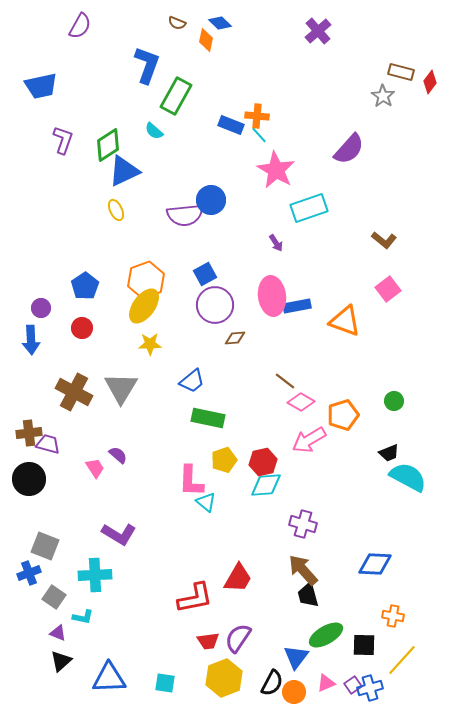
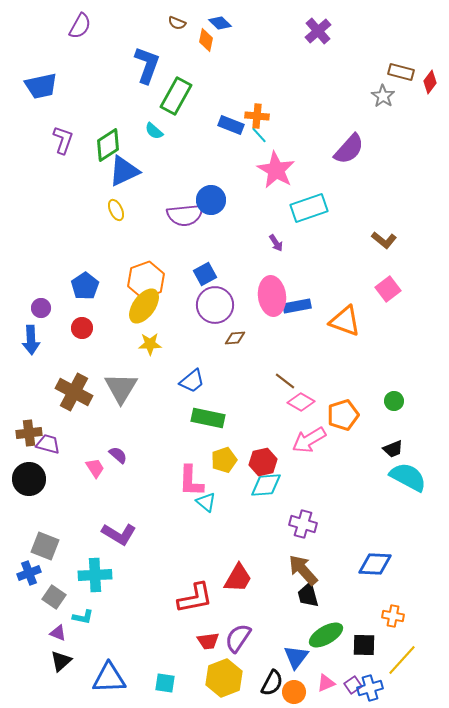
black trapezoid at (389, 453): moved 4 px right, 4 px up
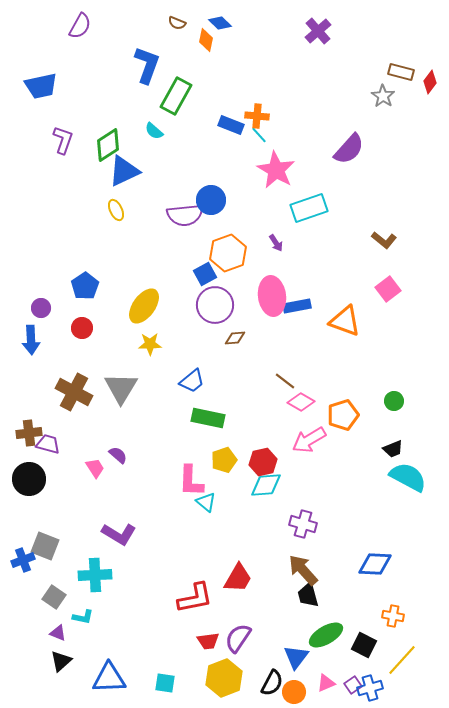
orange hexagon at (146, 280): moved 82 px right, 27 px up
blue cross at (29, 573): moved 6 px left, 13 px up
black square at (364, 645): rotated 25 degrees clockwise
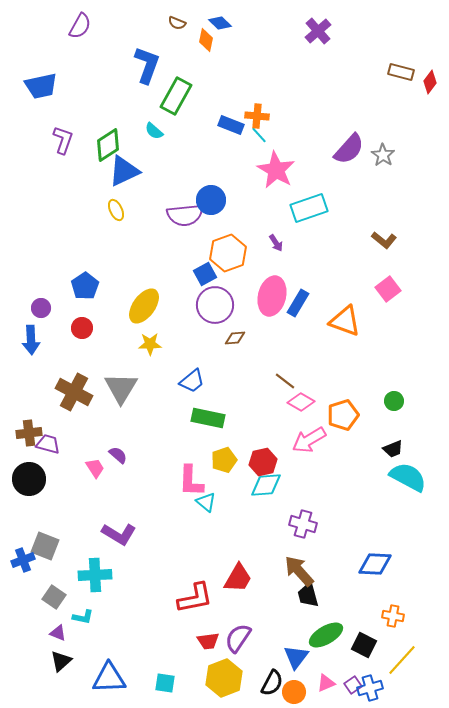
gray star at (383, 96): moved 59 px down
pink ellipse at (272, 296): rotated 21 degrees clockwise
blue rectangle at (297, 306): moved 1 px right, 3 px up; rotated 48 degrees counterclockwise
brown arrow at (303, 570): moved 4 px left, 1 px down
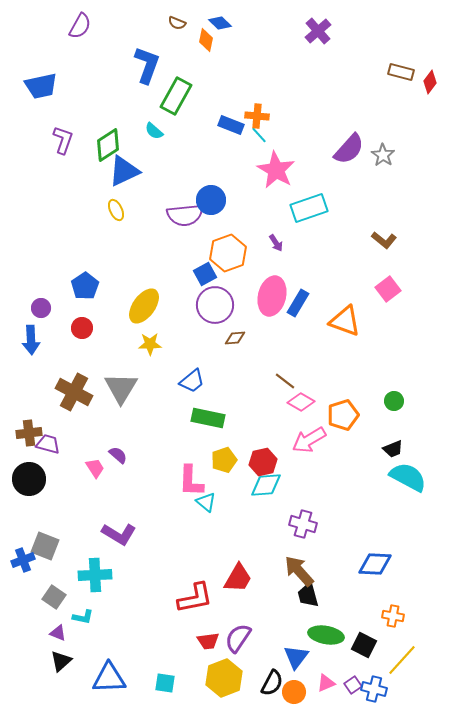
green ellipse at (326, 635): rotated 40 degrees clockwise
blue cross at (370, 688): moved 4 px right, 1 px down; rotated 30 degrees clockwise
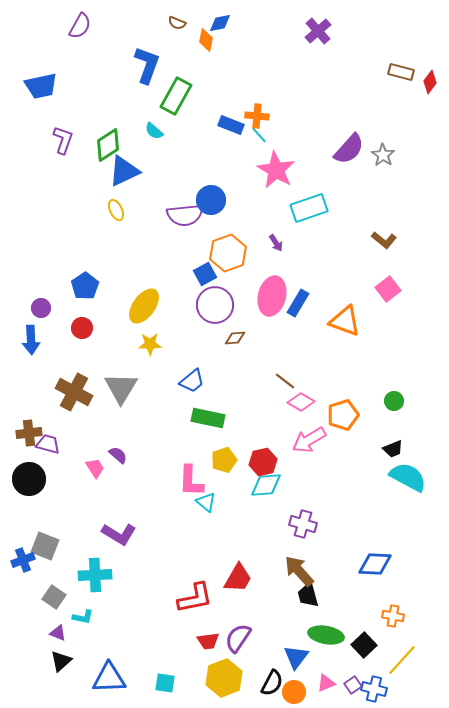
blue diamond at (220, 23): rotated 55 degrees counterclockwise
black square at (364, 645): rotated 20 degrees clockwise
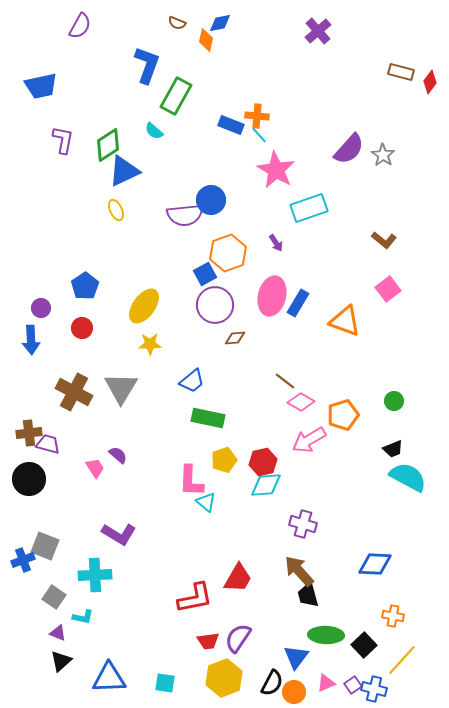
purple L-shape at (63, 140): rotated 8 degrees counterclockwise
green ellipse at (326, 635): rotated 8 degrees counterclockwise
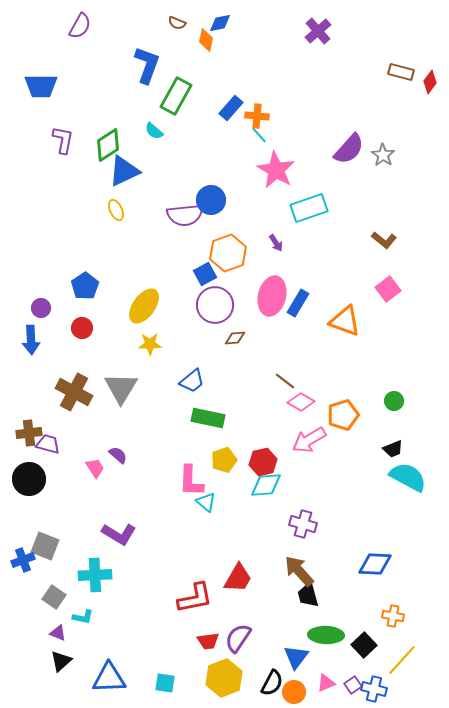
blue trapezoid at (41, 86): rotated 12 degrees clockwise
blue rectangle at (231, 125): moved 17 px up; rotated 70 degrees counterclockwise
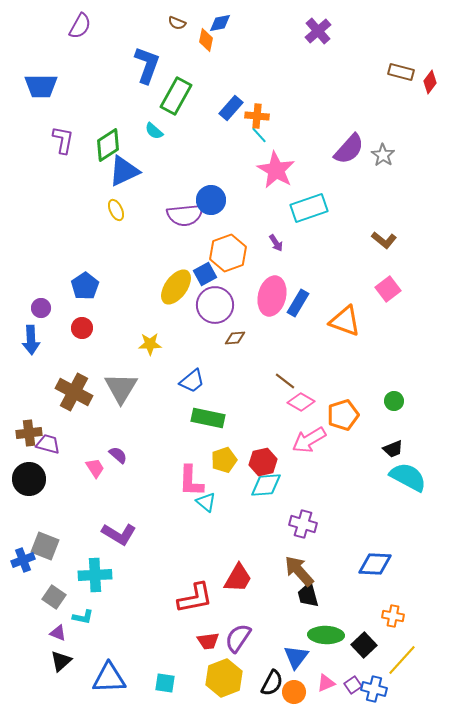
yellow ellipse at (144, 306): moved 32 px right, 19 px up
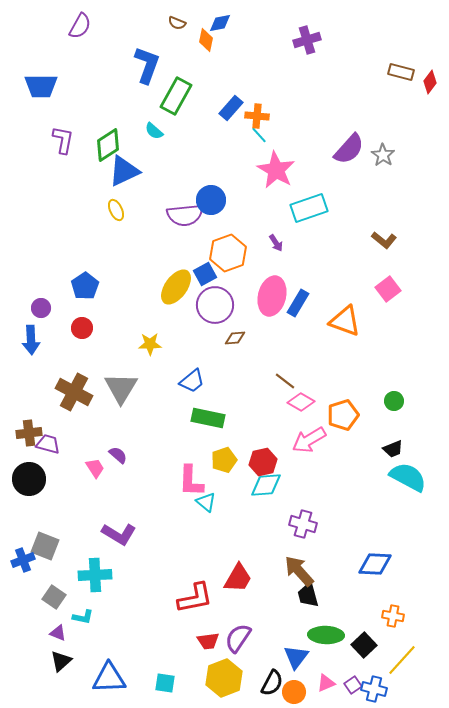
purple cross at (318, 31): moved 11 px left, 9 px down; rotated 24 degrees clockwise
